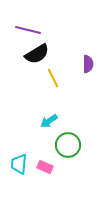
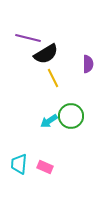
purple line: moved 8 px down
black semicircle: moved 9 px right
green circle: moved 3 px right, 29 px up
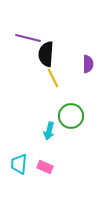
black semicircle: rotated 125 degrees clockwise
cyan arrow: moved 10 px down; rotated 42 degrees counterclockwise
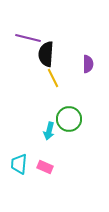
green circle: moved 2 px left, 3 px down
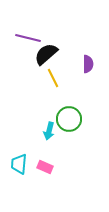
black semicircle: rotated 45 degrees clockwise
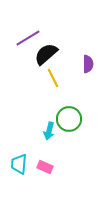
purple line: rotated 45 degrees counterclockwise
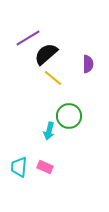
yellow line: rotated 24 degrees counterclockwise
green circle: moved 3 px up
cyan trapezoid: moved 3 px down
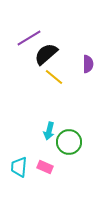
purple line: moved 1 px right
yellow line: moved 1 px right, 1 px up
green circle: moved 26 px down
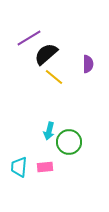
pink rectangle: rotated 28 degrees counterclockwise
